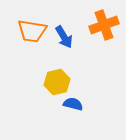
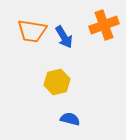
blue semicircle: moved 3 px left, 15 px down
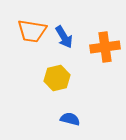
orange cross: moved 1 px right, 22 px down; rotated 12 degrees clockwise
yellow hexagon: moved 4 px up
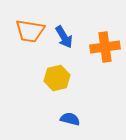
orange trapezoid: moved 2 px left
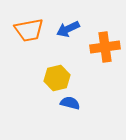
orange trapezoid: moved 1 px left, 1 px up; rotated 20 degrees counterclockwise
blue arrow: moved 4 px right, 8 px up; rotated 95 degrees clockwise
blue semicircle: moved 16 px up
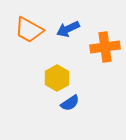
orange trapezoid: rotated 40 degrees clockwise
yellow hexagon: rotated 15 degrees counterclockwise
blue semicircle: rotated 132 degrees clockwise
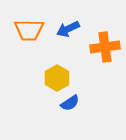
orange trapezoid: rotated 28 degrees counterclockwise
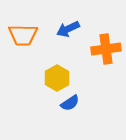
orange trapezoid: moved 6 px left, 5 px down
orange cross: moved 1 px right, 2 px down
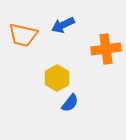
blue arrow: moved 5 px left, 4 px up
orange trapezoid: rotated 12 degrees clockwise
blue semicircle: rotated 18 degrees counterclockwise
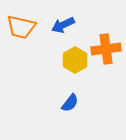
orange trapezoid: moved 2 px left, 8 px up
yellow hexagon: moved 18 px right, 18 px up
